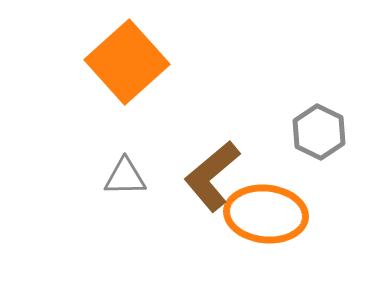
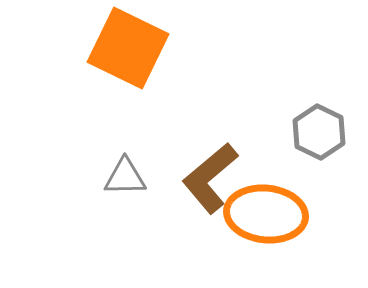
orange square: moved 1 px right, 14 px up; rotated 22 degrees counterclockwise
brown L-shape: moved 2 px left, 2 px down
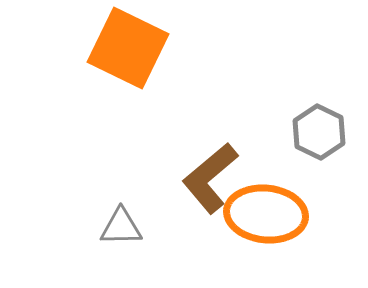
gray triangle: moved 4 px left, 50 px down
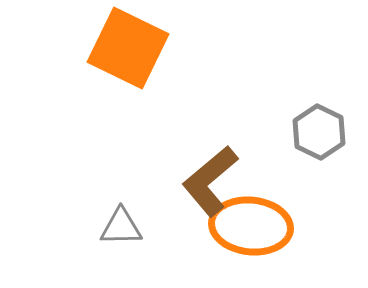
brown L-shape: moved 3 px down
orange ellipse: moved 15 px left, 12 px down
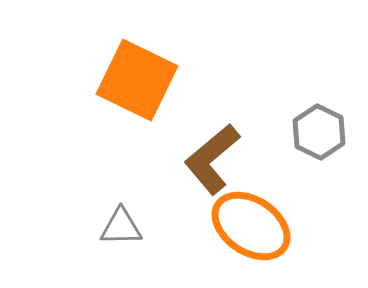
orange square: moved 9 px right, 32 px down
brown L-shape: moved 2 px right, 22 px up
orange ellipse: rotated 28 degrees clockwise
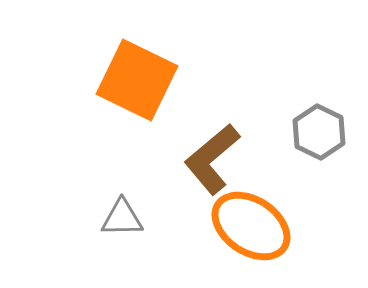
gray triangle: moved 1 px right, 9 px up
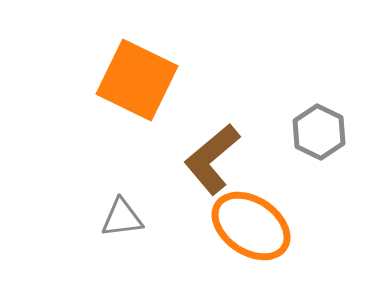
gray triangle: rotated 6 degrees counterclockwise
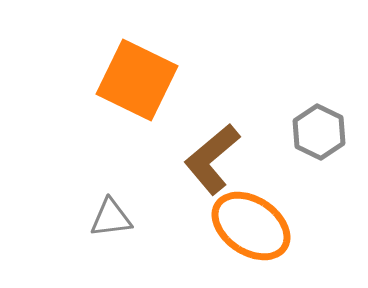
gray triangle: moved 11 px left
